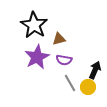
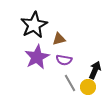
black star: rotated 12 degrees clockwise
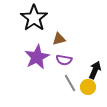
black star: moved 7 px up; rotated 8 degrees counterclockwise
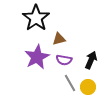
black star: moved 2 px right
black arrow: moved 4 px left, 10 px up
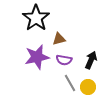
purple star: rotated 15 degrees clockwise
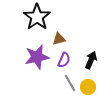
black star: moved 1 px right, 1 px up
purple semicircle: rotated 77 degrees counterclockwise
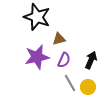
black star: rotated 16 degrees counterclockwise
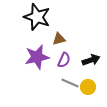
black arrow: rotated 48 degrees clockwise
gray line: rotated 36 degrees counterclockwise
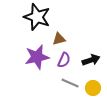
yellow circle: moved 5 px right, 1 px down
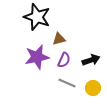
gray line: moved 3 px left
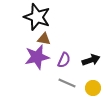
brown triangle: moved 15 px left; rotated 24 degrees clockwise
